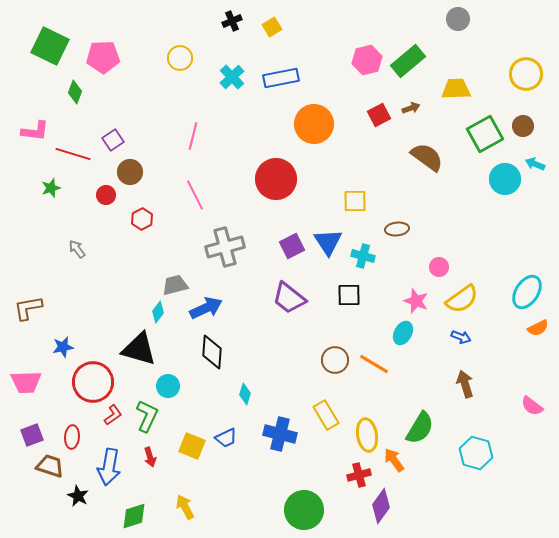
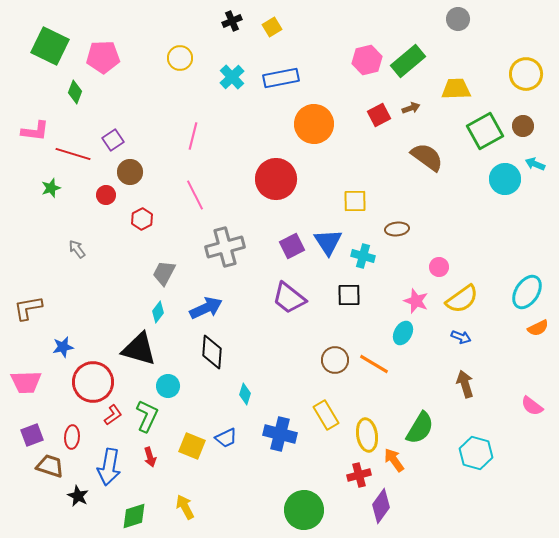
green square at (485, 134): moved 3 px up
gray trapezoid at (175, 285): moved 11 px left, 12 px up; rotated 48 degrees counterclockwise
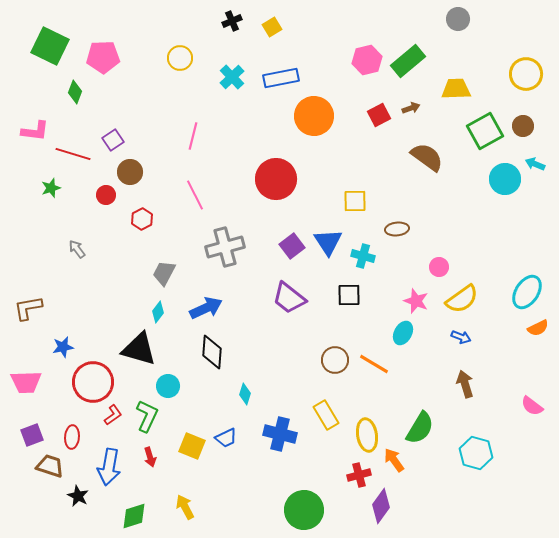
orange circle at (314, 124): moved 8 px up
purple square at (292, 246): rotated 10 degrees counterclockwise
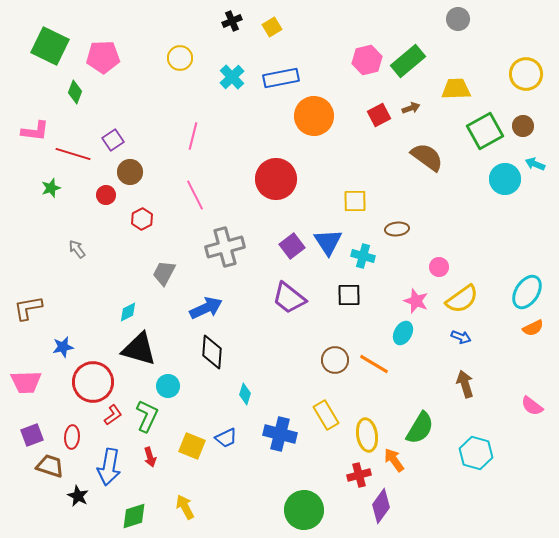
cyan diamond at (158, 312): moved 30 px left; rotated 25 degrees clockwise
orange semicircle at (538, 328): moved 5 px left
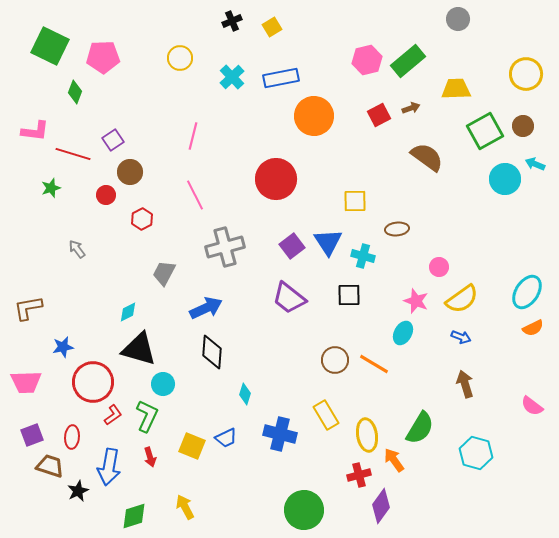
cyan circle at (168, 386): moved 5 px left, 2 px up
black star at (78, 496): moved 5 px up; rotated 20 degrees clockwise
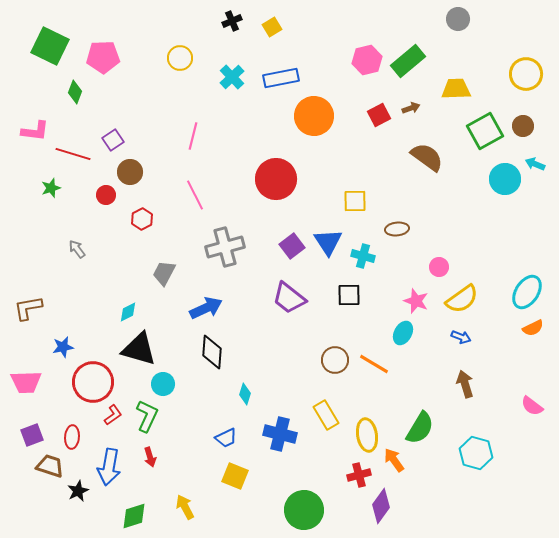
yellow square at (192, 446): moved 43 px right, 30 px down
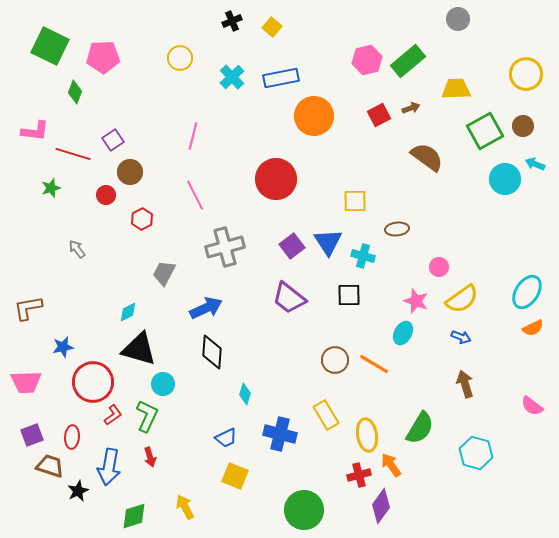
yellow square at (272, 27): rotated 18 degrees counterclockwise
orange arrow at (394, 460): moved 3 px left, 5 px down
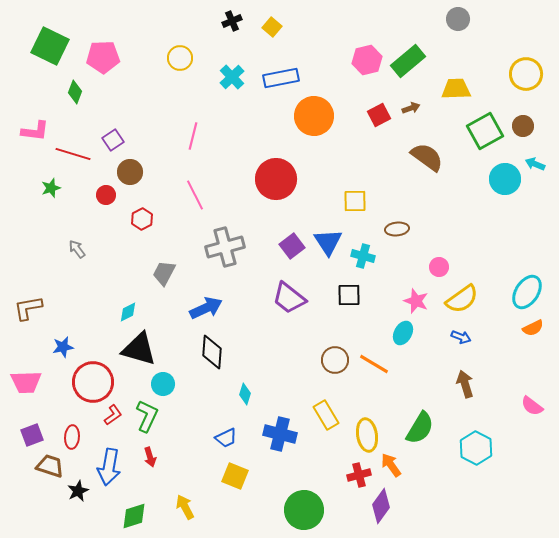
cyan hexagon at (476, 453): moved 5 px up; rotated 12 degrees clockwise
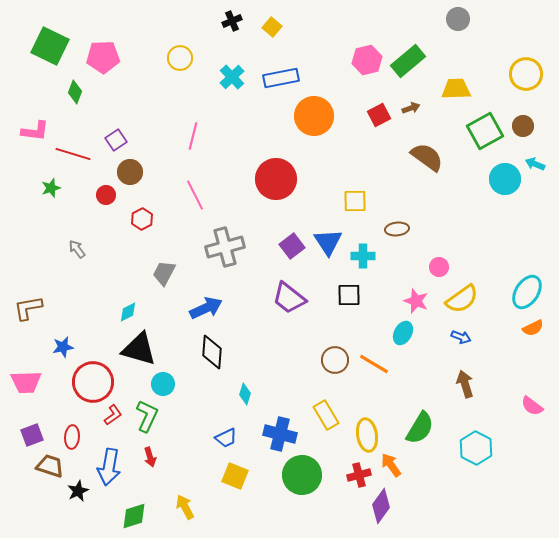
purple square at (113, 140): moved 3 px right
cyan cross at (363, 256): rotated 15 degrees counterclockwise
green circle at (304, 510): moved 2 px left, 35 px up
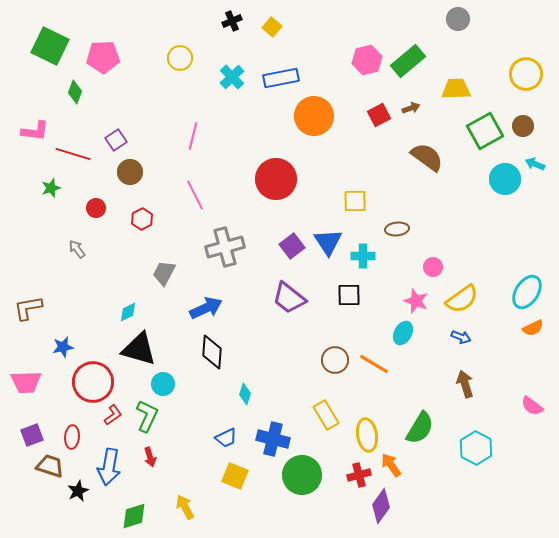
red circle at (106, 195): moved 10 px left, 13 px down
pink circle at (439, 267): moved 6 px left
blue cross at (280, 434): moved 7 px left, 5 px down
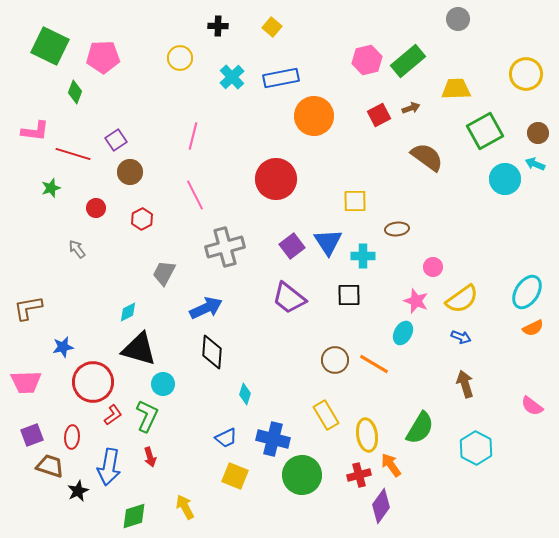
black cross at (232, 21): moved 14 px left, 5 px down; rotated 24 degrees clockwise
brown circle at (523, 126): moved 15 px right, 7 px down
